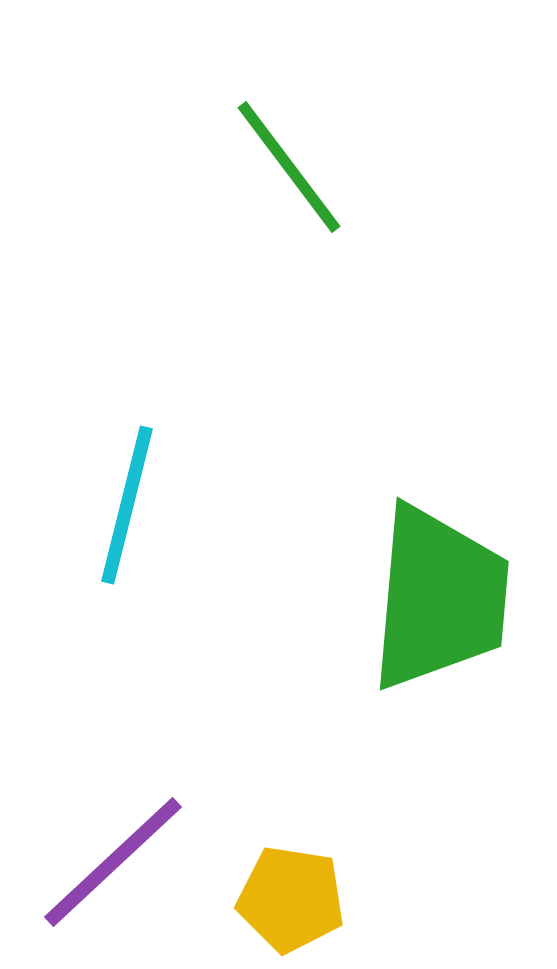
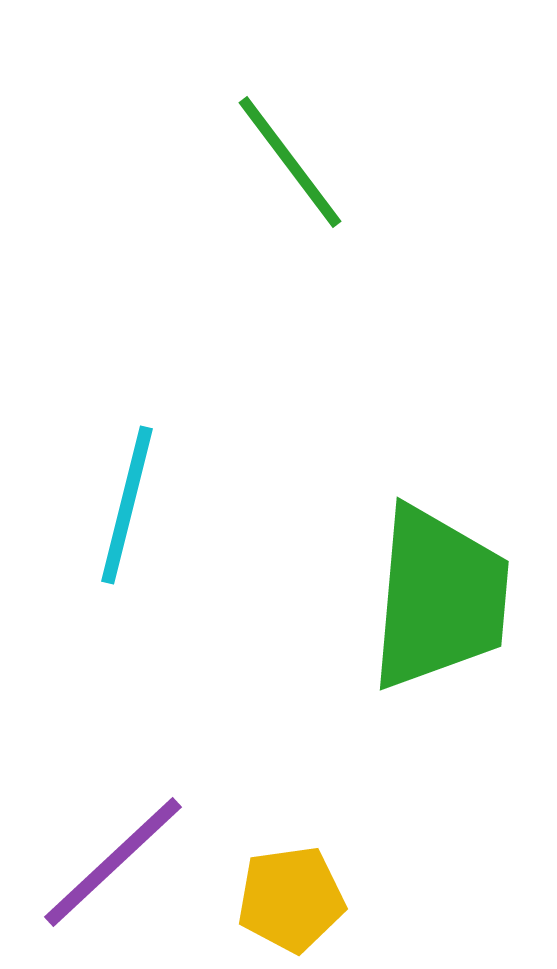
green line: moved 1 px right, 5 px up
yellow pentagon: rotated 17 degrees counterclockwise
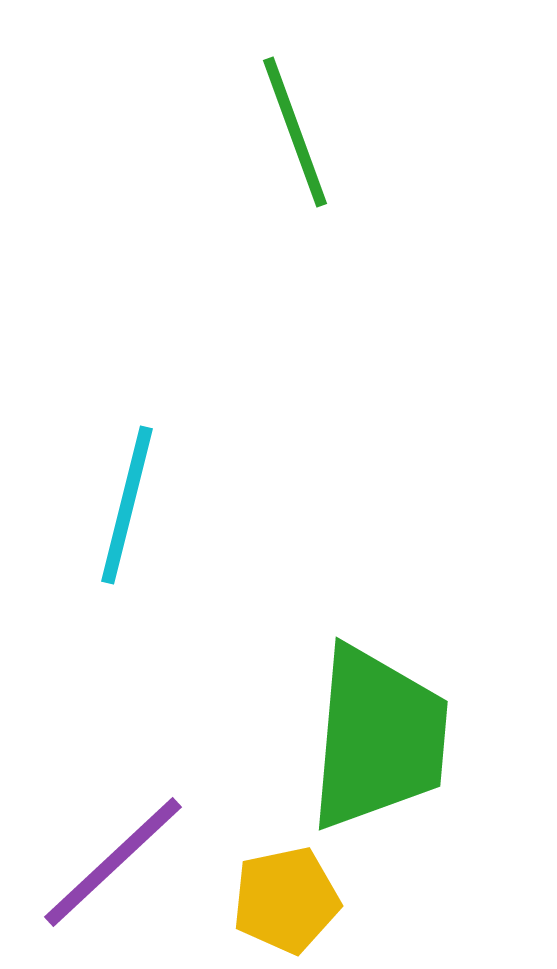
green line: moved 5 px right, 30 px up; rotated 17 degrees clockwise
green trapezoid: moved 61 px left, 140 px down
yellow pentagon: moved 5 px left, 1 px down; rotated 4 degrees counterclockwise
